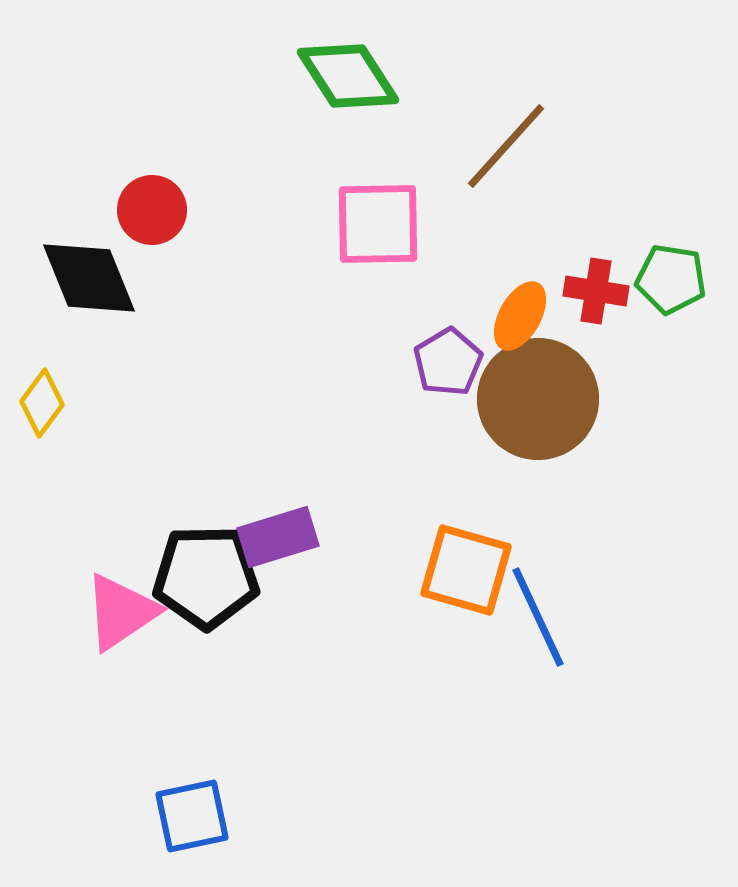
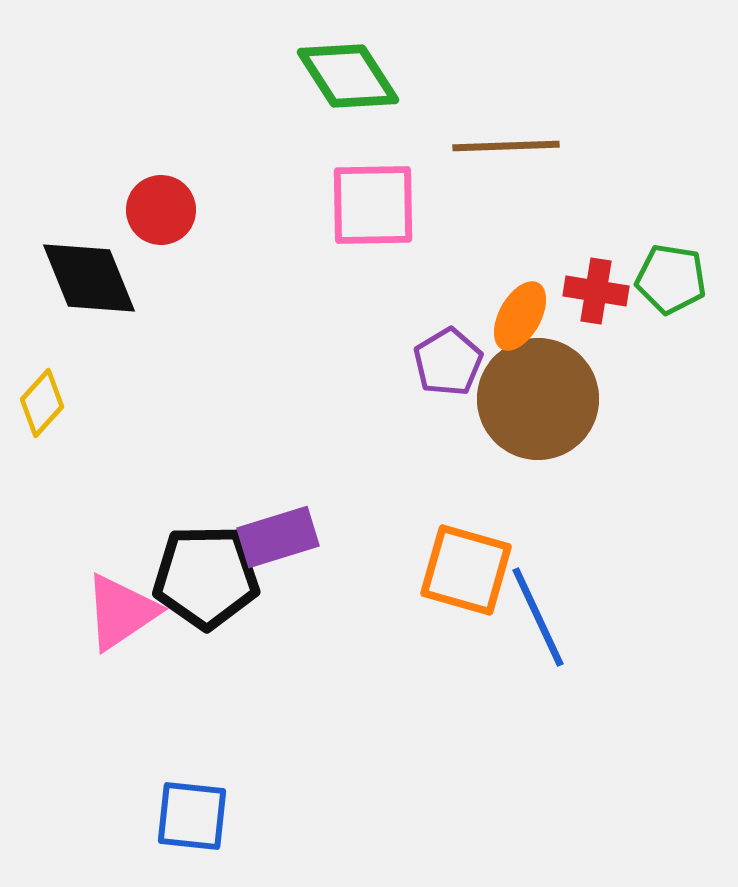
brown line: rotated 46 degrees clockwise
red circle: moved 9 px right
pink square: moved 5 px left, 19 px up
yellow diamond: rotated 6 degrees clockwise
blue square: rotated 18 degrees clockwise
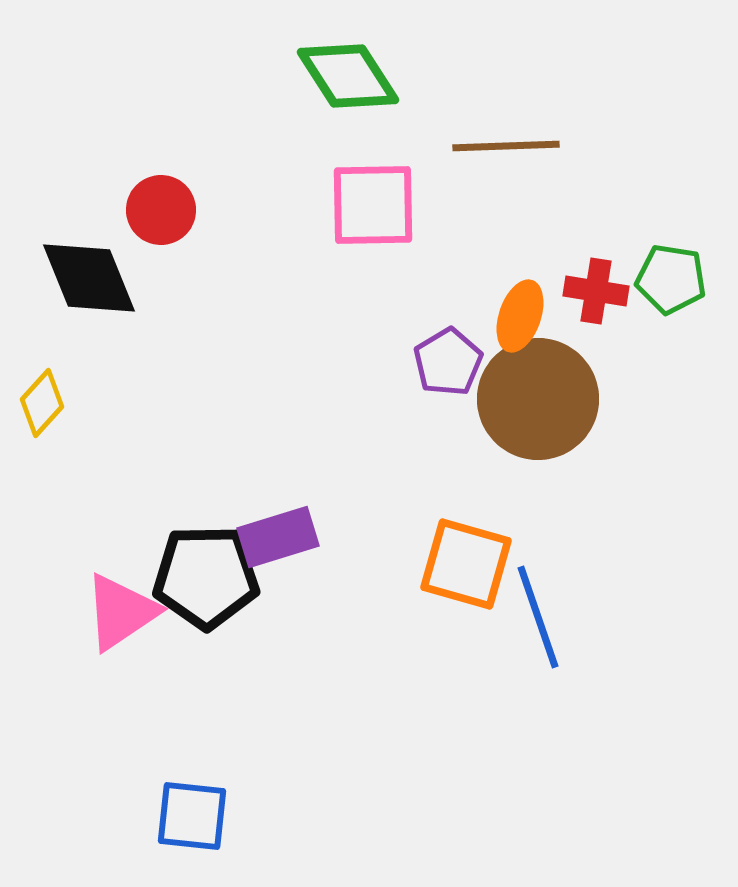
orange ellipse: rotated 10 degrees counterclockwise
orange square: moved 6 px up
blue line: rotated 6 degrees clockwise
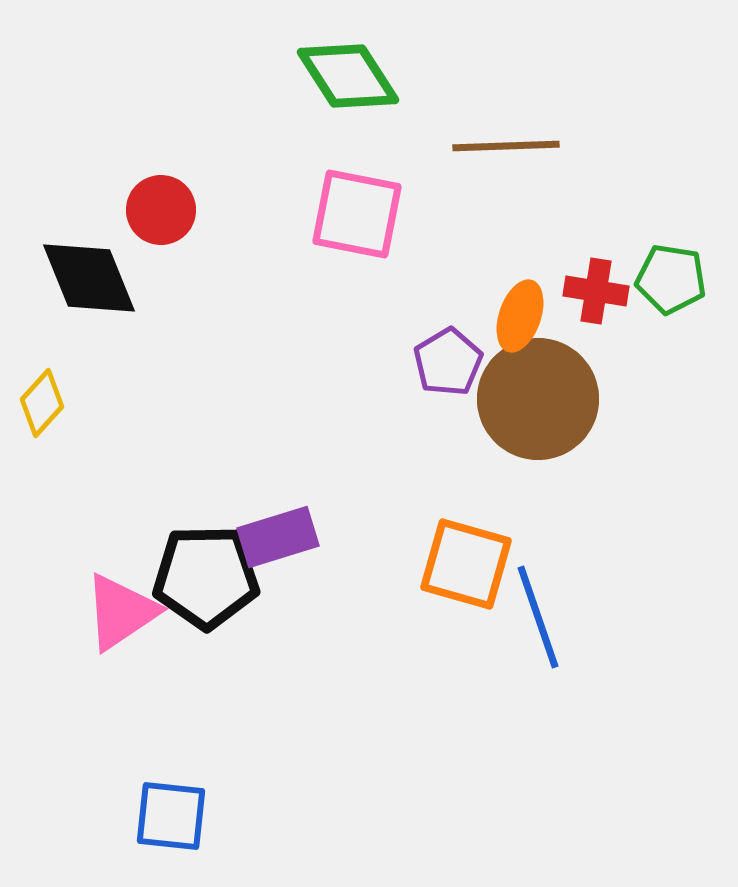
pink square: moved 16 px left, 9 px down; rotated 12 degrees clockwise
blue square: moved 21 px left
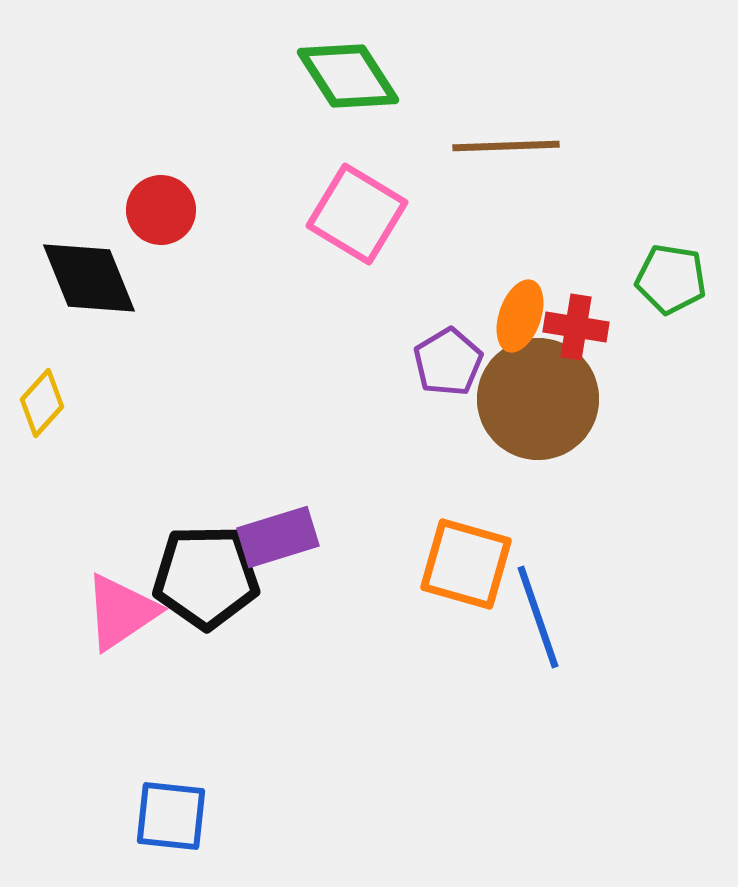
pink square: rotated 20 degrees clockwise
red cross: moved 20 px left, 36 px down
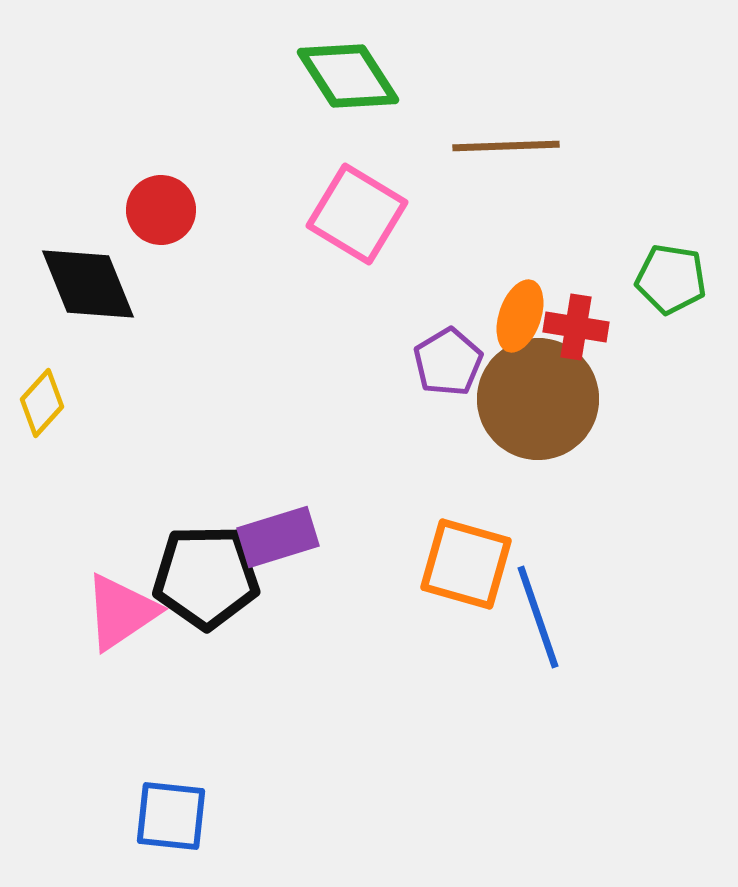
black diamond: moved 1 px left, 6 px down
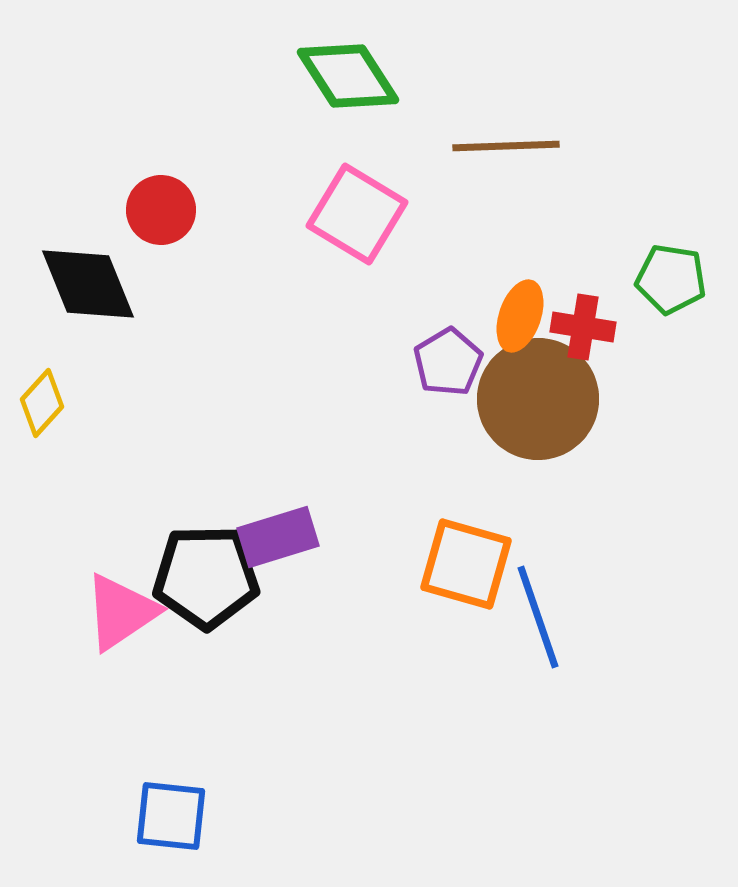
red cross: moved 7 px right
